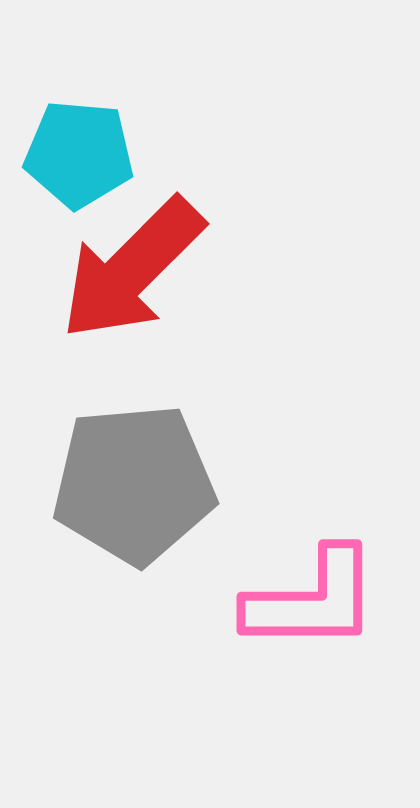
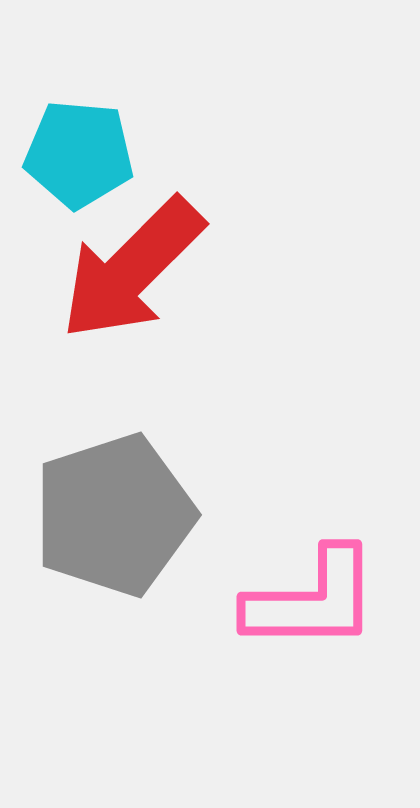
gray pentagon: moved 20 px left, 31 px down; rotated 13 degrees counterclockwise
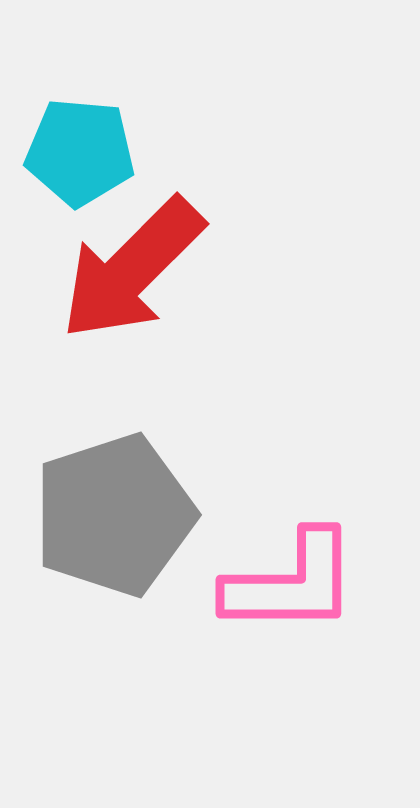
cyan pentagon: moved 1 px right, 2 px up
pink L-shape: moved 21 px left, 17 px up
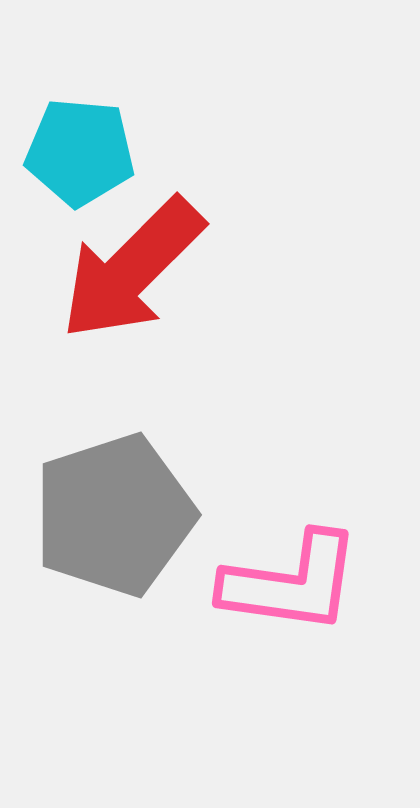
pink L-shape: rotated 8 degrees clockwise
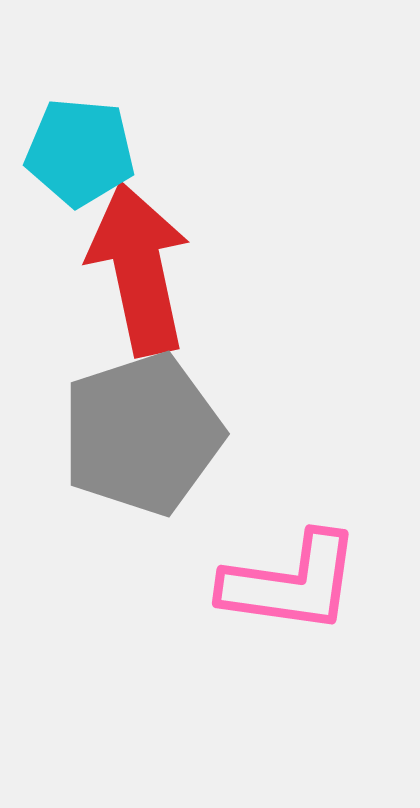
red arrow: moved 7 px right; rotated 123 degrees clockwise
gray pentagon: moved 28 px right, 81 px up
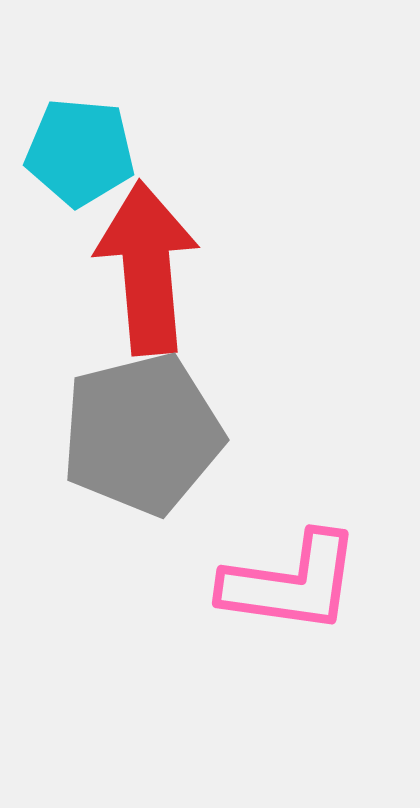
red arrow: moved 8 px right, 1 px up; rotated 7 degrees clockwise
gray pentagon: rotated 4 degrees clockwise
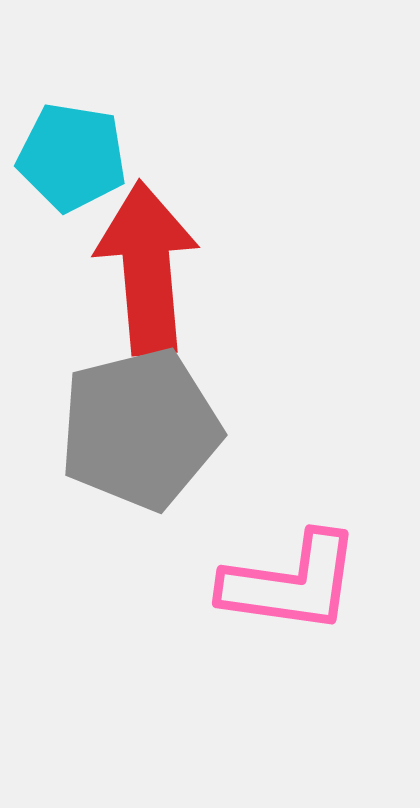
cyan pentagon: moved 8 px left, 5 px down; rotated 4 degrees clockwise
gray pentagon: moved 2 px left, 5 px up
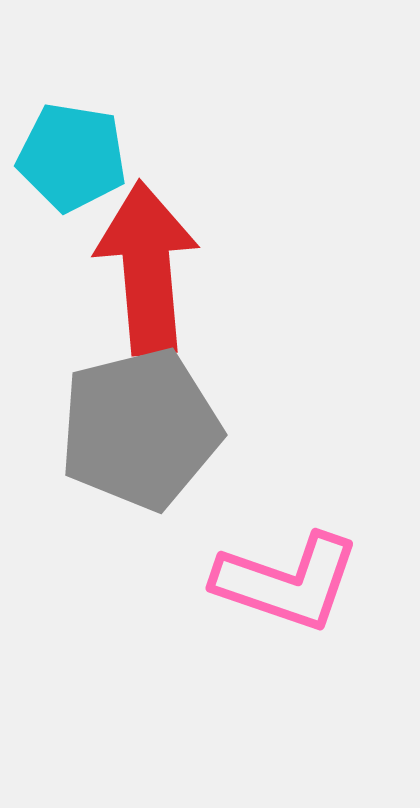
pink L-shape: moved 4 px left, 1 px up; rotated 11 degrees clockwise
